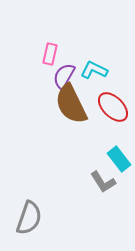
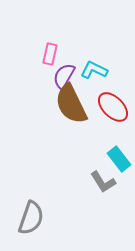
gray semicircle: moved 2 px right
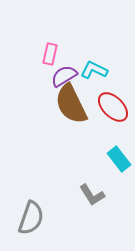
purple semicircle: rotated 28 degrees clockwise
gray L-shape: moved 11 px left, 13 px down
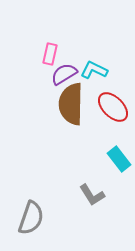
purple semicircle: moved 2 px up
brown semicircle: rotated 27 degrees clockwise
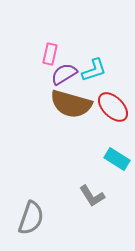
cyan L-shape: rotated 136 degrees clockwise
brown semicircle: rotated 75 degrees counterclockwise
cyan rectangle: moved 2 px left; rotated 20 degrees counterclockwise
gray L-shape: moved 1 px down
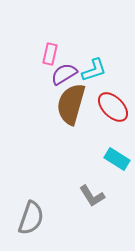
brown semicircle: rotated 90 degrees clockwise
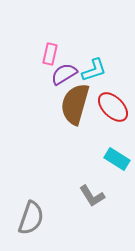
brown semicircle: moved 4 px right
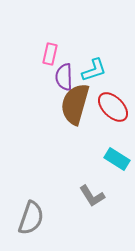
purple semicircle: moved 3 px down; rotated 60 degrees counterclockwise
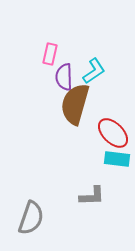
cyan L-shape: moved 1 px down; rotated 16 degrees counterclockwise
red ellipse: moved 26 px down
cyan rectangle: rotated 25 degrees counterclockwise
gray L-shape: rotated 60 degrees counterclockwise
